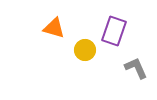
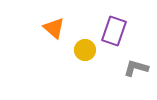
orange triangle: rotated 25 degrees clockwise
gray L-shape: rotated 50 degrees counterclockwise
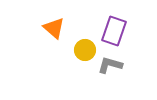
gray L-shape: moved 26 px left, 3 px up
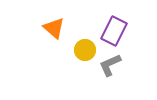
purple rectangle: rotated 8 degrees clockwise
gray L-shape: rotated 40 degrees counterclockwise
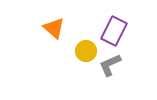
yellow circle: moved 1 px right, 1 px down
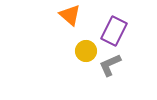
orange triangle: moved 16 px right, 13 px up
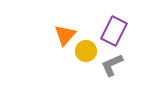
orange triangle: moved 5 px left, 20 px down; rotated 30 degrees clockwise
gray L-shape: moved 2 px right
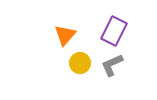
yellow circle: moved 6 px left, 12 px down
